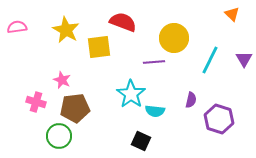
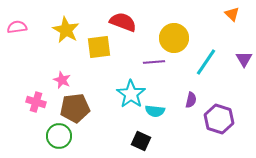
cyan line: moved 4 px left, 2 px down; rotated 8 degrees clockwise
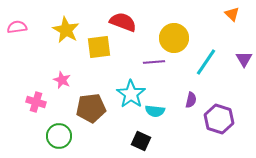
brown pentagon: moved 16 px right
